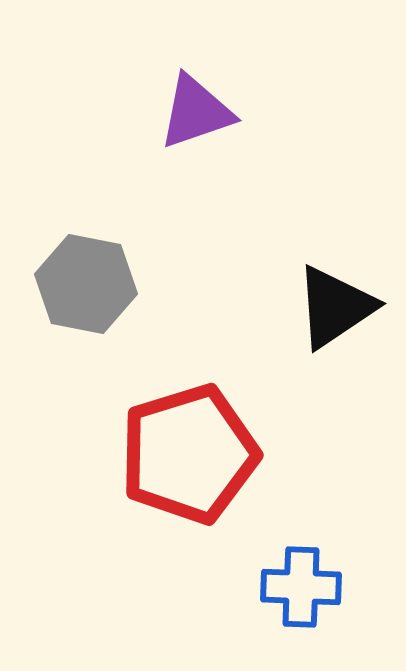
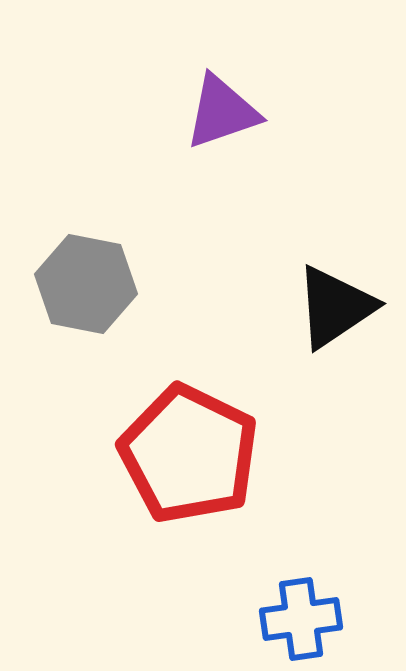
purple triangle: moved 26 px right
red pentagon: rotated 29 degrees counterclockwise
blue cross: moved 32 px down; rotated 10 degrees counterclockwise
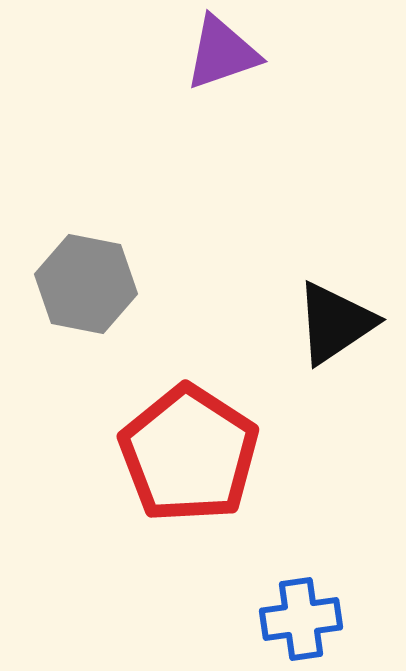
purple triangle: moved 59 px up
black triangle: moved 16 px down
red pentagon: rotated 7 degrees clockwise
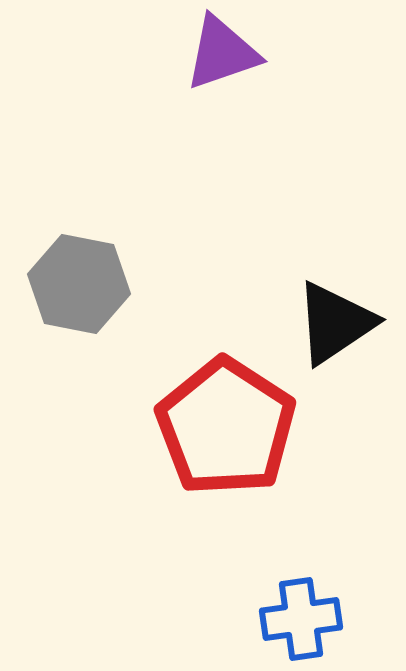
gray hexagon: moved 7 px left
red pentagon: moved 37 px right, 27 px up
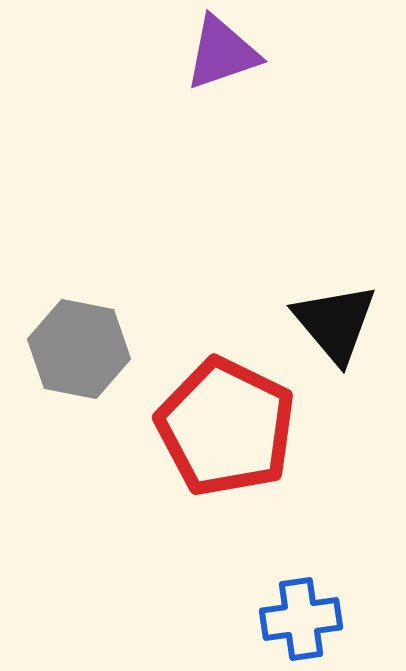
gray hexagon: moved 65 px down
black triangle: rotated 36 degrees counterclockwise
red pentagon: rotated 7 degrees counterclockwise
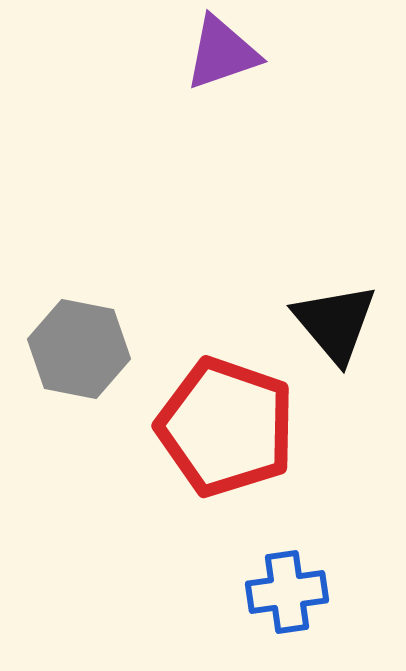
red pentagon: rotated 7 degrees counterclockwise
blue cross: moved 14 px left, 27 px up
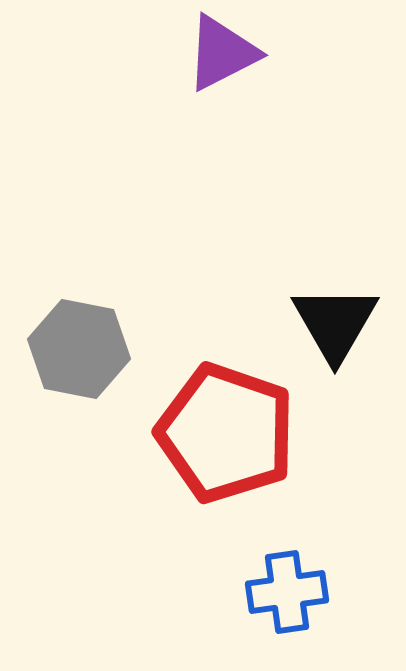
purple triangle: rotated 8 degrees counterclockwise
black triangle: rotated 10 degrees clockwise
red pentagon: moved 6 px down
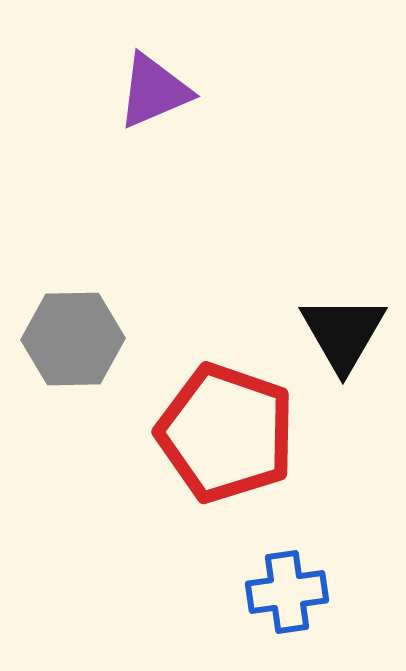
purple triangle: moved 68 px left, 38 px down; rotated 4 degrees clockwise
black triangle: moved 8 px right, 10 px down
gray hexagon: moved 6 px left, 10 px up; rotated 12 degrees counterclockwise
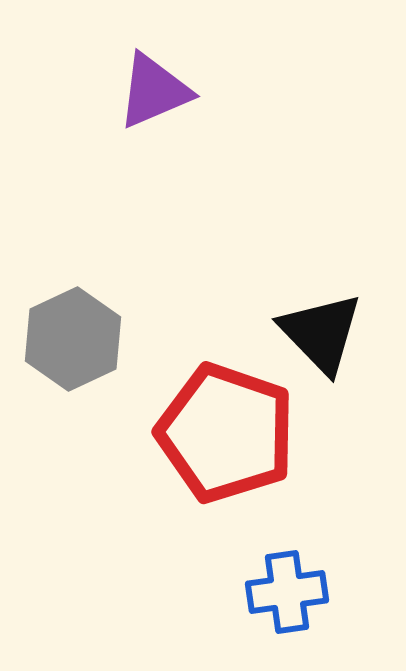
black triangle: moved 22 px left; rotated 14 degrees counterclockwise
gray hexagon: rotated 24 degrees counterclockwise
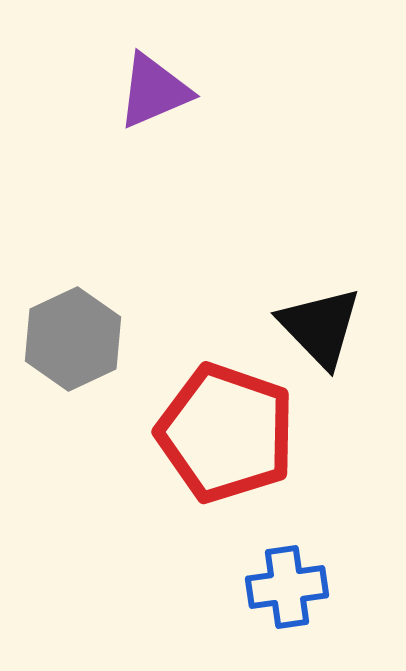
black triangle: moved 1 px left, 6 px up
blue cross: moved 5 px up
